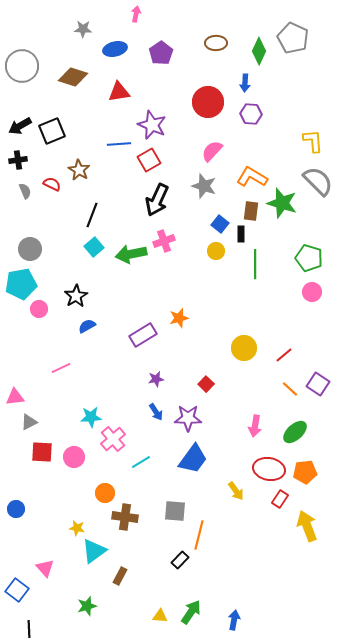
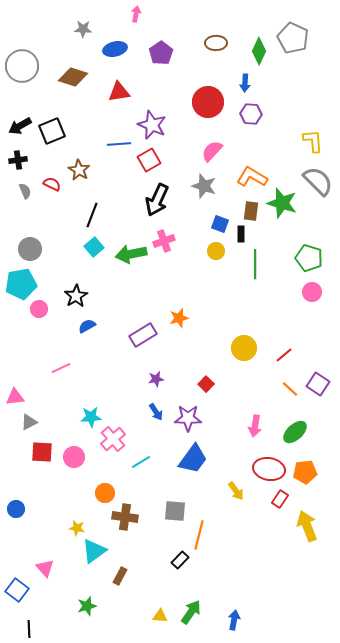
blue square at (220, 224): rotated 18 degrees counterclockwise
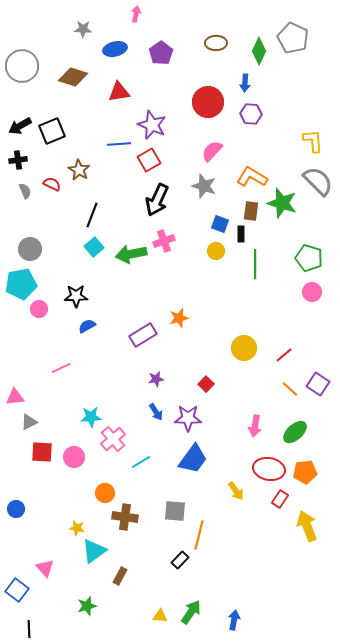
black star at (76, 296): rotated 30 degrees clockwise
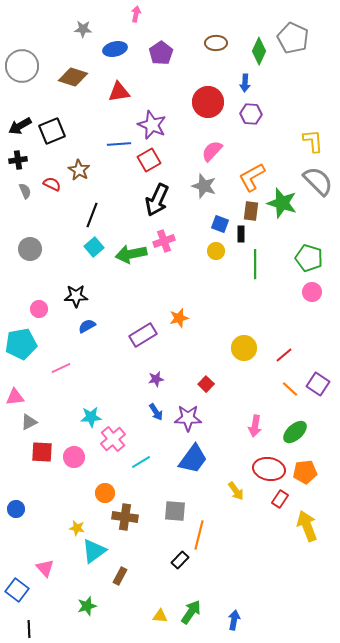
orange L-shape at (252, 177): rotated 60 degrees counterclockwise
cyan pentagon at (21, 284): moved 60 px down
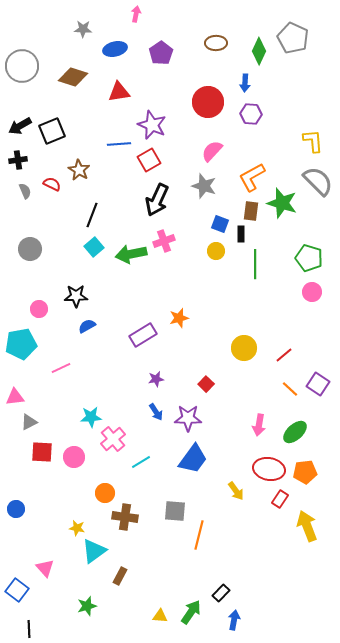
pink arrow at (255, 426): moved 4 px right, 1 px up
black rectangle at (180, 560): moved 41 px right, 33 px down
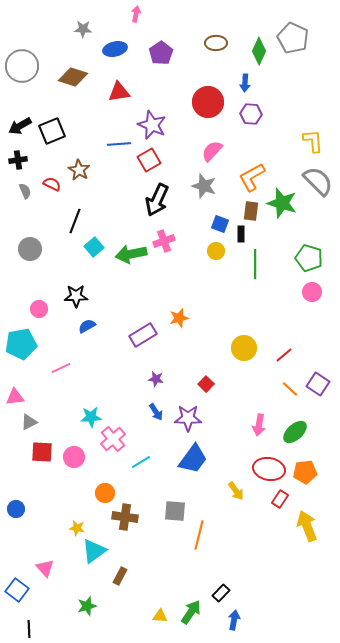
black line at (92, 215): moved 17 px left, 6 px down
purple star at (156, 379): rotated 21 degrees clockwise
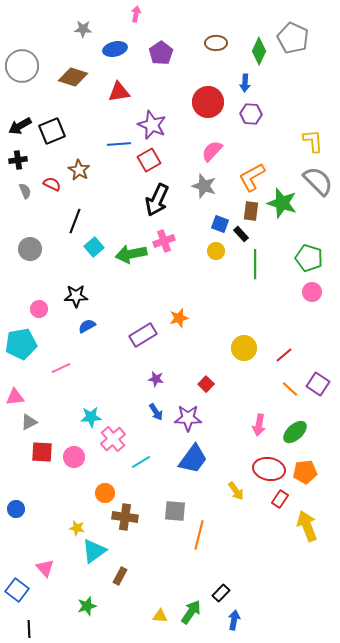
black rectangle at (241, 234): rotated 42 degrees counterclockwise
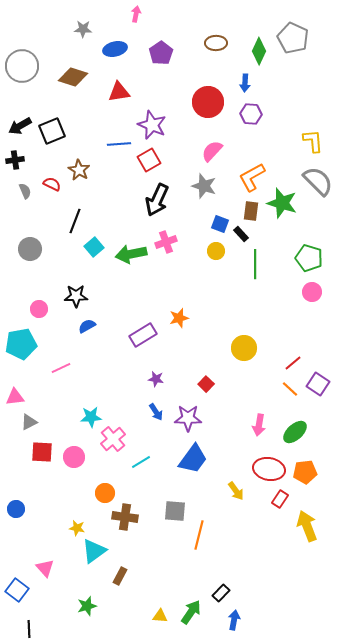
black cross at (18, 160): moved 3 px left
pink cross at (164, 241): moved 2 px right, 1 px down
red line at (284, 355): moved 9 px right, 8 px down
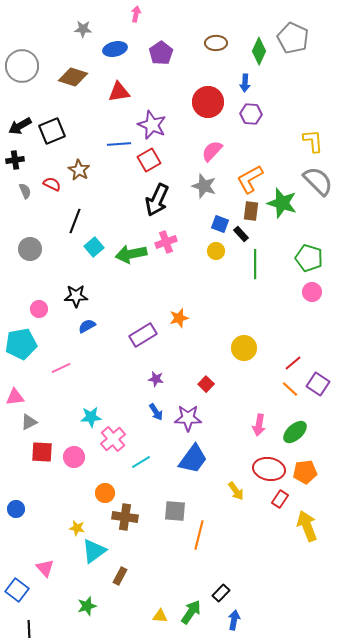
orange L-shape at (252, 177): moved 2 px left, 2 px down
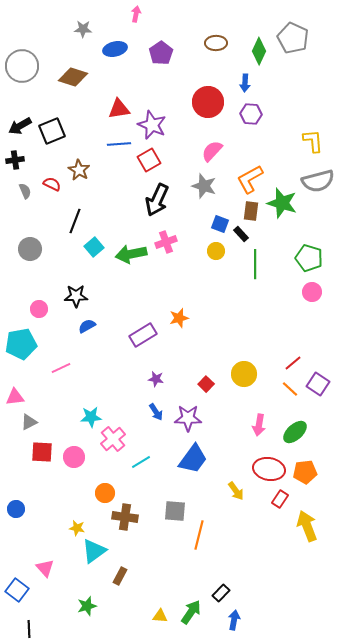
red triangle at (119, 92): moved 17 px down
gray semicircle at (318, 181): rotated 120 degrees clockwise
yellow circle at (244, 348): moved 26 px down
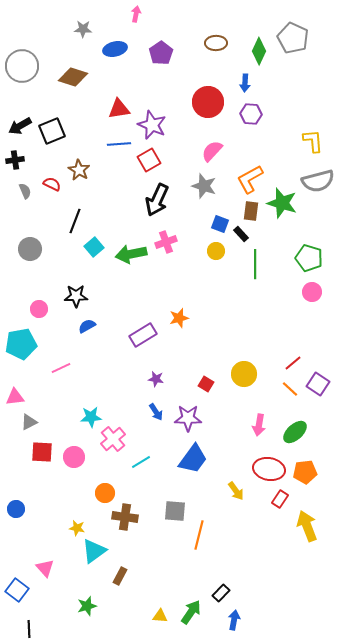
red square at (206, 384): rotated 14 degrees counterclockwise
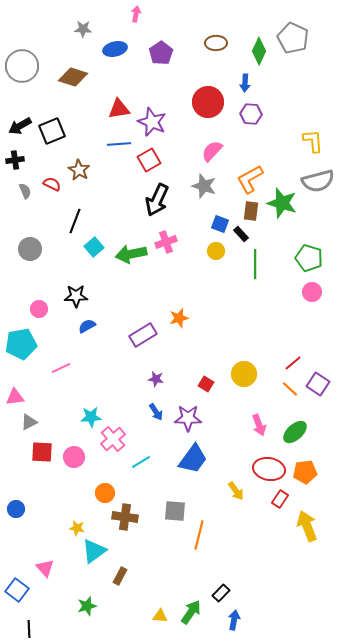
purple star at (152, 125): moved 3 px up
pink arrow at (259, 425): rotated 30 degrees counterclockwise
